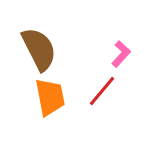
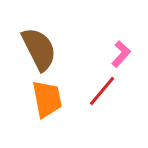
orange trapezoid: moved 3 px left, 2 px down
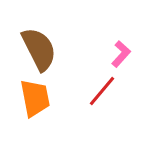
orange trapezoid: moved 12 px left, 1 px up
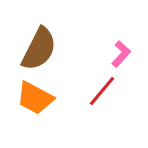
brown semicircle: rotated 54 degrees clockwise
orange trapezoid: rotated 129 degrees clockwise
